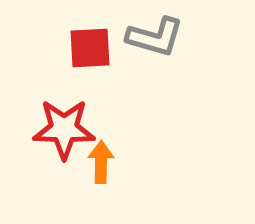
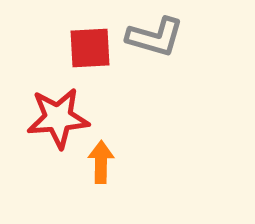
red star: moved 6 px left, 11 px up; rotated 6 degrees counterclockwise
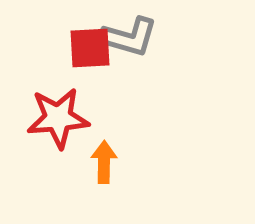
gray L-shape: moved 26 px left
orange arrow: moved 3 px right
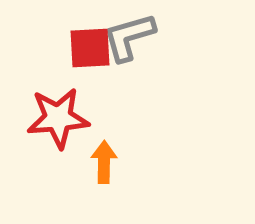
gray L-shape: rotated 148 degrees clockwise
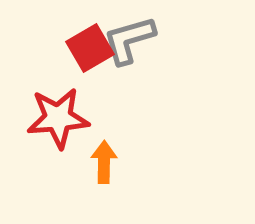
gray L-shape: moved 3 px down
red square: rotated 27 degrees counterclockwise
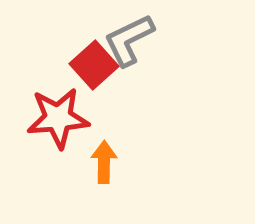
gray L-shape: rotated 10 degrees counterclockwise
red square: moved 4 px right, 17 px down; rotated 12 degrees counterclockwise
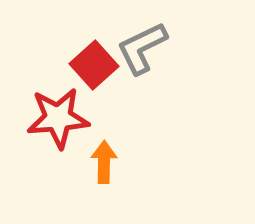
gray L-shape: moved 13 px right, 8 px down
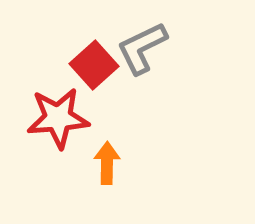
orange arrow: moved 3 px right, 1 px down
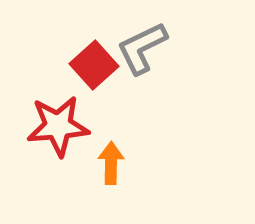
red star: moved 8 px down
orange arrow: moved 4 px right
